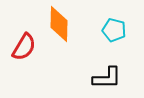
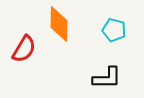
red semicircle: moved 2 px down
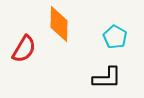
cyan pentagon: moved 1 px right, 7 px down; rotated 15 degrees clockwise
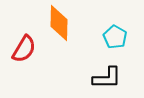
orange diamond: moved 1 px up
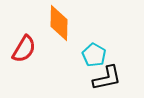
cyan pentagon: moved 21 px left, 18 px down
black L-shape: rotated 12 degrees counterclockwise
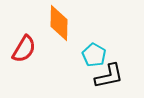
black L-shape: moved 2 px right, 2 px up
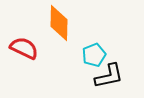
red semicircle: moved 1 px up; rotated 96 degrees counterclockwise
cyan pentagon: rotated 20 degrees clockwise
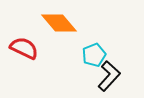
orange diamond: rotated 42 degrees counterclockwise
black L-shape: rotated 36 degrees counterclockwise
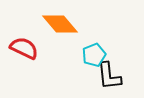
orange diamond: moved 1 px right, 1 px down
black L-shape: rotated 132 degrees clockwise
